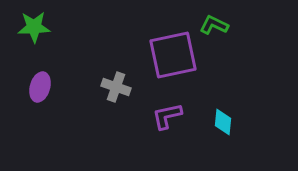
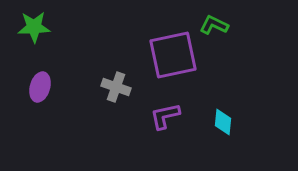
purple L-shape: moved 2 px left
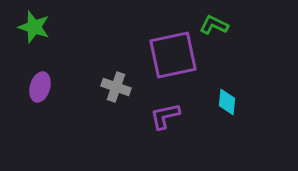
green star: rotated 20 degrees clockwise
cyan diamond: moved 4 px right, 20 px up
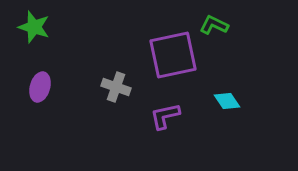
cyan diamond: moved 1 px up; rotated 40 degrees counterclockwise
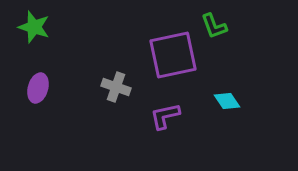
green L-shape: moved 1 px down; rotated 136 degrees counterclockwise
purple ellipse: moved 2 px left, 1 px down
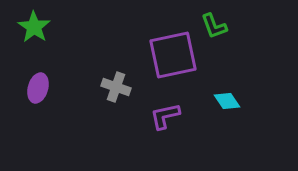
green star: rotated 16 degrees clockwise
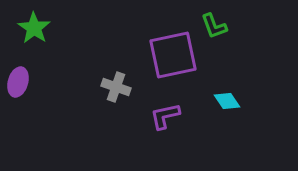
green star: moved 1 px down
purple ellipse: moved 20 px left, 6 px up
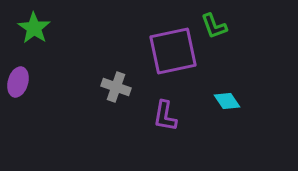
purple square: moved 4 px up
purple L-shape: rotated 68 degrees counterclockwise
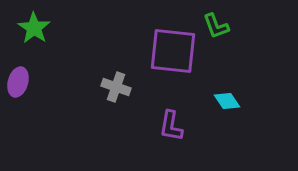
green L-shape: moved 2 px right
purple square: rotated 18 degrees clockwise
purple L-shape: moved 6 px right, 10 px down
